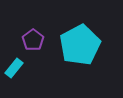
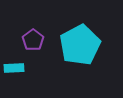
cyan rectangle: rotated 48 degrees clockwise
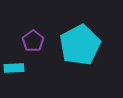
purple pentagon: moved 1 px down
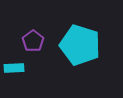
cyan pentagon: rotated 27 degrees counterclockwise
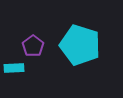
purple pentagon: moved 5 px down
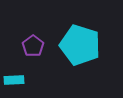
cyan rectangle: moved 12 px down
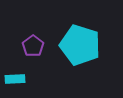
cyan rectangle: moved 1 px right, 1 px up
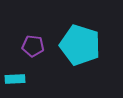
purple pentagon: rotated 30 degrees counterclockwise
